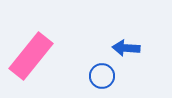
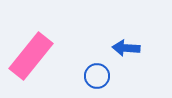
blue circle: moved 5 px left
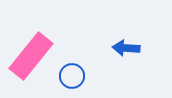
blue circle: moved 25 px left
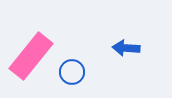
blue circle: moved 4 px up
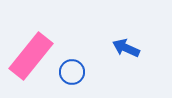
blue arrow: rotated 20 degrees clockwise
